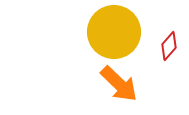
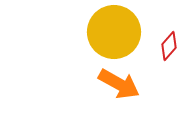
orange arrow: rotated 15 degrees counterclockwise
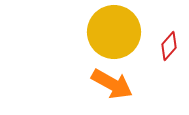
orange arrow: moved 7 px left
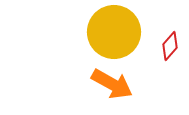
red diamond: moved 1 px right
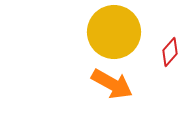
red diamond: moved 6 px down
